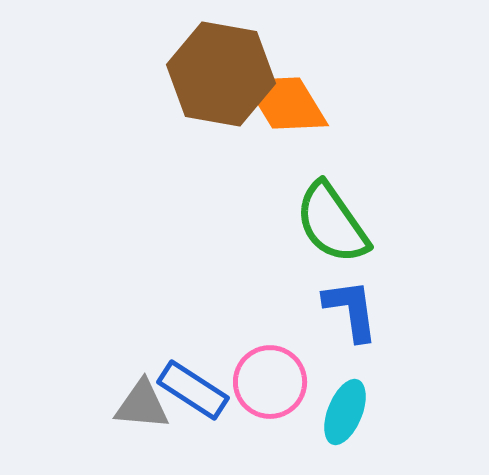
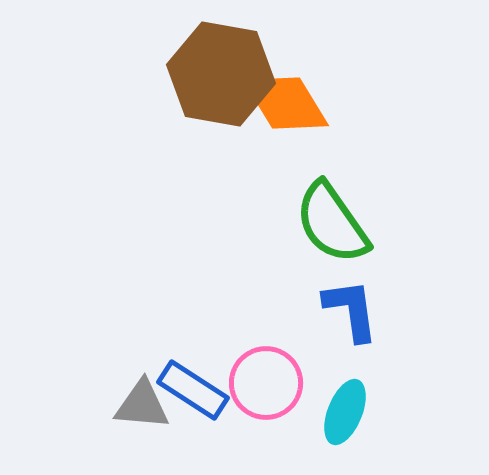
pink circle: moved 4 px left, 1 px down
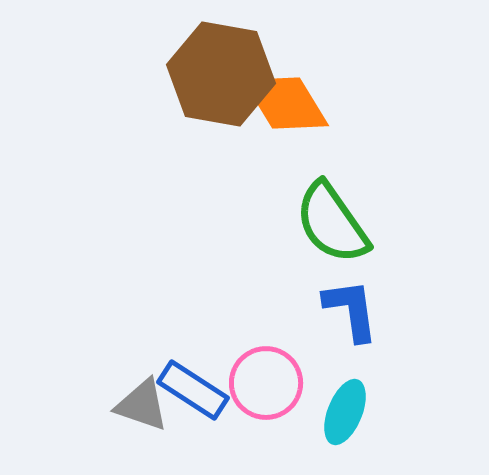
gray triangle: rotated 14 degrees clockwise
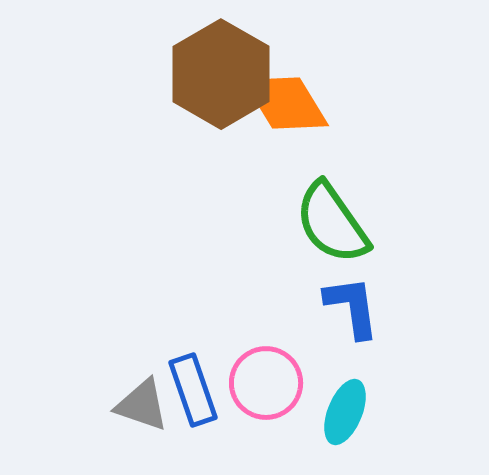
brown hexagon: rotated 20 degrees clockwise
blue L-shape: moved 1 px right, 3 px up
blue rectangle: rotated 38 degrees clockwise
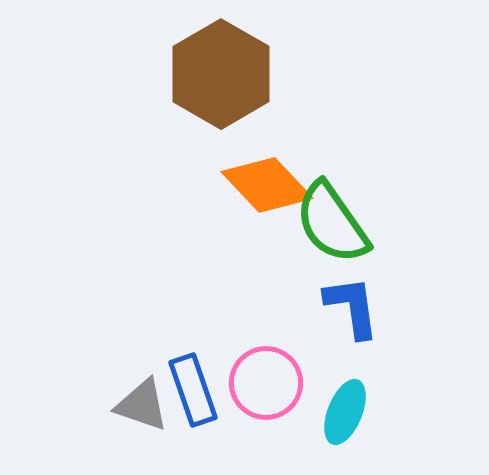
orange diamond: moved 19 px left, 82 px down; rotated 12 degrees counterclockwise
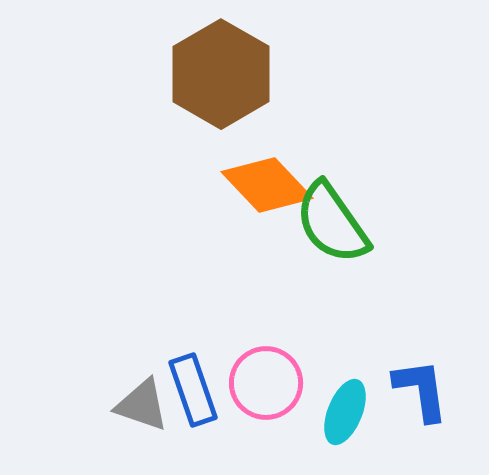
blue L-shape: moved 69 px right, 83 px down
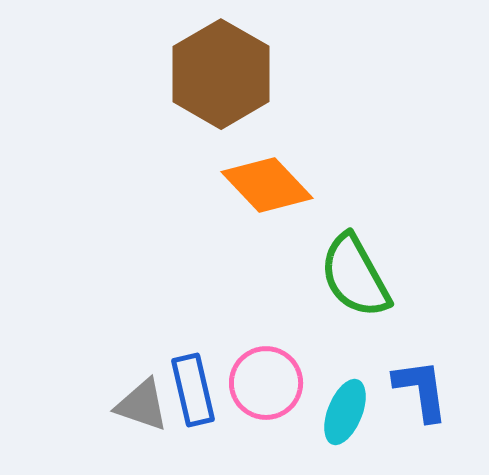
green semicircle: moved 23 px right, 53 px down; rotated 6 degrees clockwise
blue rectangle: rotated 6 degrees clockwise
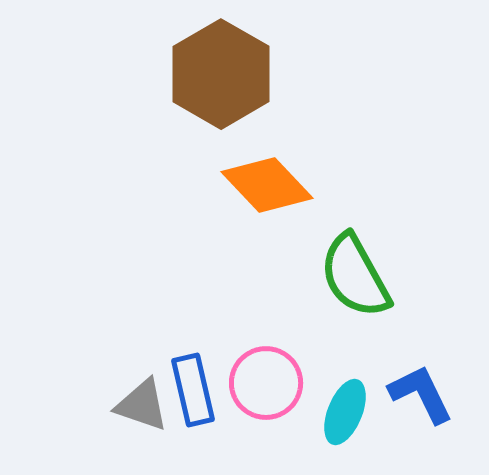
blue L-shape: moved 4 px down; rotated 18 degrees counterclockwise
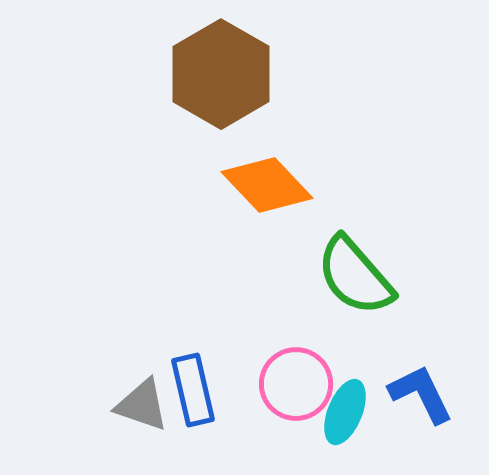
green semicircle: rotated 12 degrees counterclockwise
pink circle: moved 30 px right, 1 px down
